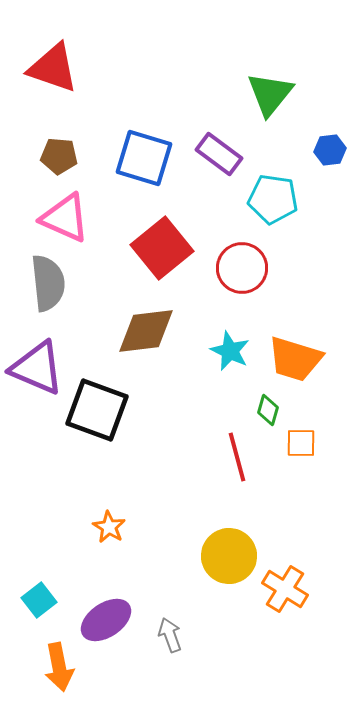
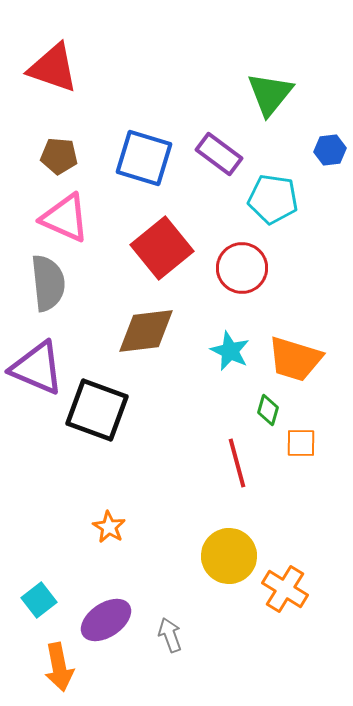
red line: moved 6 px down
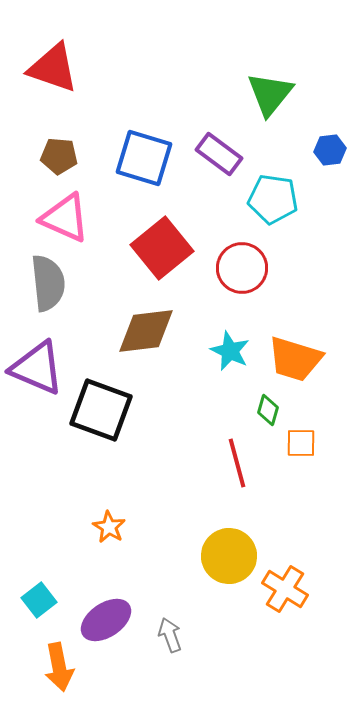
black square: moved 4 px right
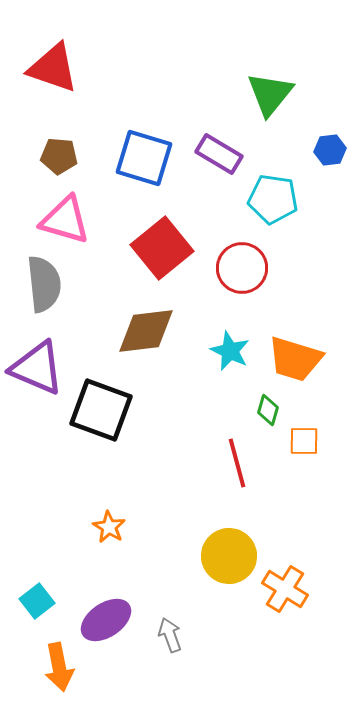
purple rectangle: rotated 6 degrees counterclockwise
pink triangle: moved 2 px down; rotated 8 degrees counterclockwise
gray semicircle: moved 4 px left, 1 px down
orange square: moved 3 px right, 2 px up
cyan square: moved 2 px left, 1 px down
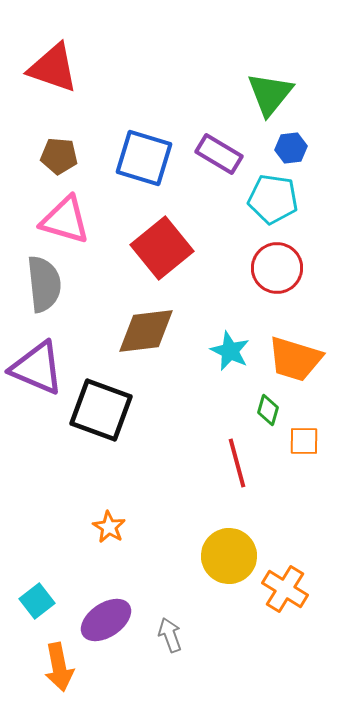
blue hexagon: moved 39 px left, 2 px up
red circle: moved 35 px right
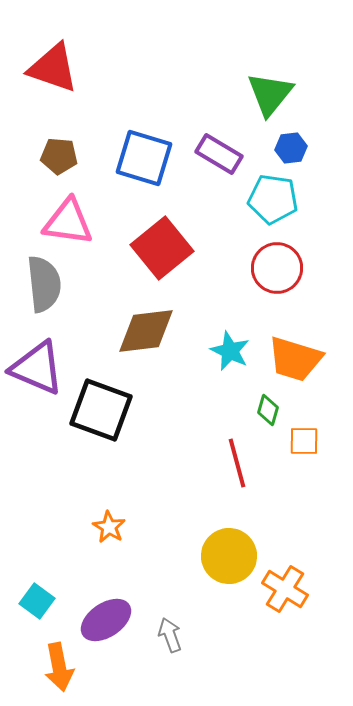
pink triangle: moved 3 px right, 2 px down; rotated 8 degrees counterclockwise
cyan square: rotated 16 degrees counterclockwise
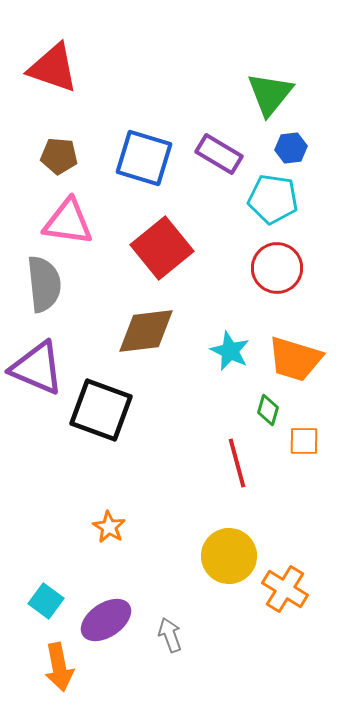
cyan square: moved 9 px right
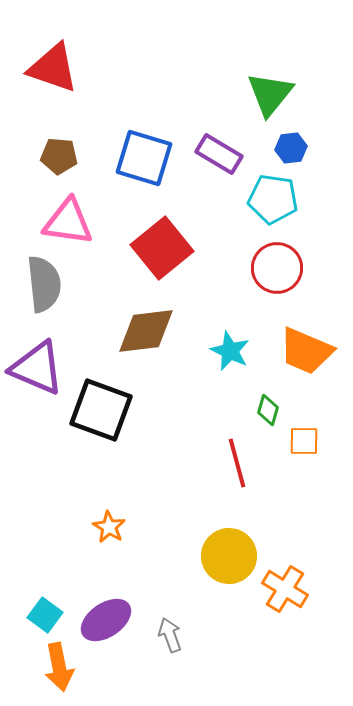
orange trapezoid: moved 11 px right, 8 px up; rotated 6 degrees clockwise
cyan square: moved 1 px left, 14 px down
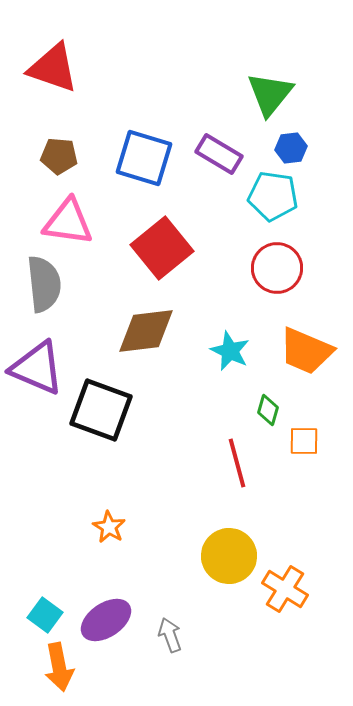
cyan pentagon: moved 3 px up
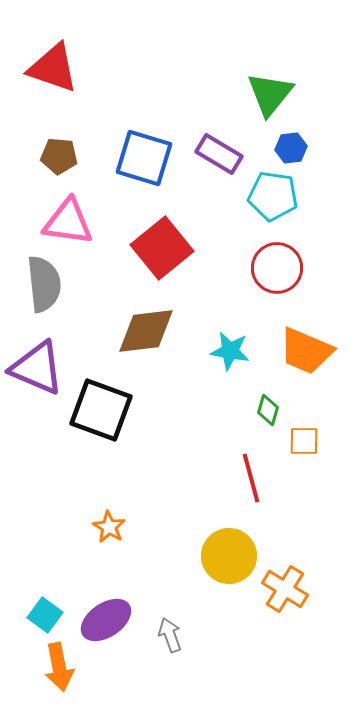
cyan star: rotated 15 degrees counterclockwise
red line: moved 14 px right, 15 px down
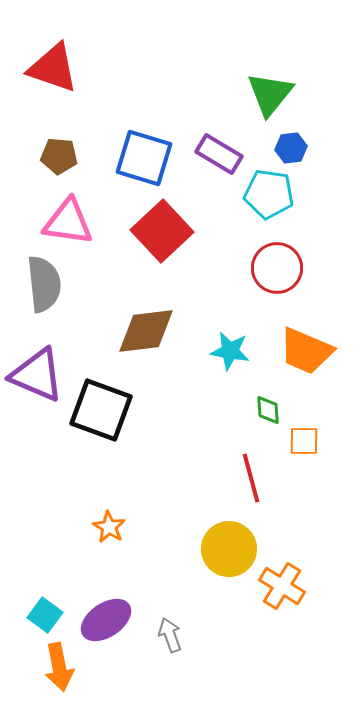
cyan pentagon: moved 4 px left, 2 px up
red square: moved 17 px up; rotated 4 degrees counterclockwise
purple triangle: moved 7 px down
green diamond: rotated 20 degrees counterclockwise
yellow circle: moved 7 px up
orange cross: moved 3 px left, 3 px up
